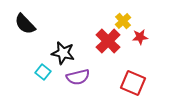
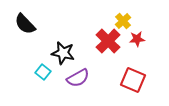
red star: moved 3 px left, 2 px down
purple semicircle: moved 1 px down; rotated 15 degrees counterclockwise
red square: moved 3 px up
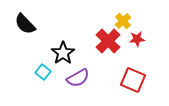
black star: rotated 25 degrees clockwise
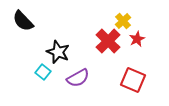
black semicircle: moved 2 px left, 3 px up
red star: rotated 21 degrees counterclockwise
black star: moved 5 px left, 1 px up; rotated 15 degrees counterclockwise
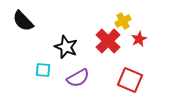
yellow cross: rotated 14 degrees clockwise
red star: moved 2 px right
black star: moved 8 px right, 5 px up
cyan square: moved 2 px up; rotated 35 degrees counterclockwise
red square: moved 3 px left
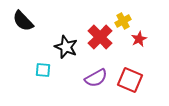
red cross: moved 8 px left, 4 px up
purple semicircle: moved 18 px right
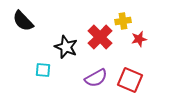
yellow cross: rotated 21 degrees clockwise
red star: rotated 14 degrees clockwise
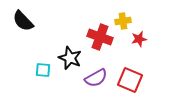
red cross: rotated 25 degrees counterclockwise
black star: moved 4 px right, 11 px down
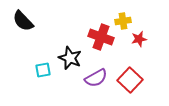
red cross: moved 1 px right
cyan square: rotated 14 degrees counterclockwise
red square: rotated 20 degrees clockwise
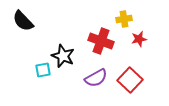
yellow cross: moved 1 px right, 2 px up
red cross: moved 4 px down
black star: moved 7 px left, 2 px up
